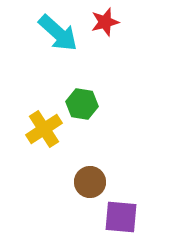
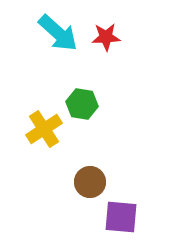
red star: moved 1 px right, 15 px down; rotated 12 degrees clockwise
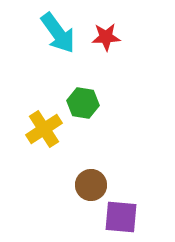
cyan arrow: rotated 12 degrees clockwise
green hexagon: moved 1 px right, 1 px up
brown circle: moved 1 px right, 3 px down
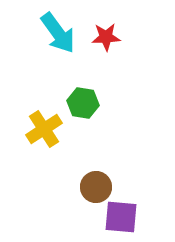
brown circle: moved 5 px right, 2 px down
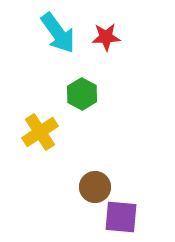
green hexagon: moved 1 px left, 9 px up; rotated 20 degrees clockwise
yellow cross: moved 4 px left, 3 px down
brown circle: moved 1 px left
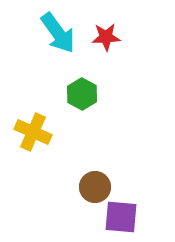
yellow cross: moved 7 px left; rotated 33 degrees counterclockwise
